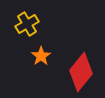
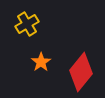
orange star: moved 6 px down
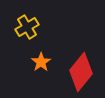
yellow cross: moved 3 px down
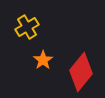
orange star: moved 2 px right, 2 px up
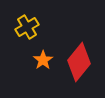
red diamond: moved 2 px left, 10 px up
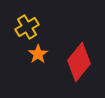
orange star: moved 5 px left, 6 px up
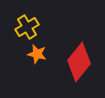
orange star: moved 1 px left; rotated 24 degrees counterclockwise
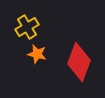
red diamond: rotated 18 degrees counterclockwise
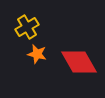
red diamond: rotated 51 degrees counterclockwise
